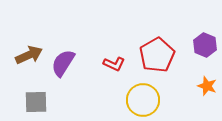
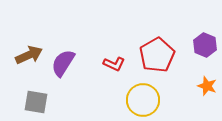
gray square: rotated 10 degrees clockwise
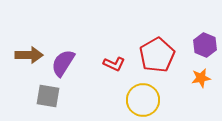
brown arrow: rotated 24 degrees clockwise
orange star: moved 6 px left, 8 px up; rotated 30 degrees counterclockwise
gray square: moved 12 px right, 6 px up
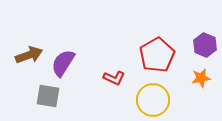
brown arrow: rotated 20 degrees counterclockwise
red L-shape: moved 14 px down
yellow circle: moved 10 px right
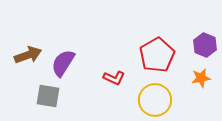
brown arrow: moved 1 px left
yellow circle: moved 2 px right
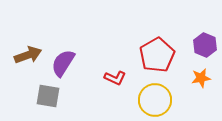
red L-shape: moved 1 px right
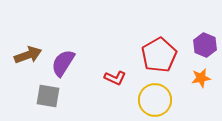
red pentagon: moved 2 px right
